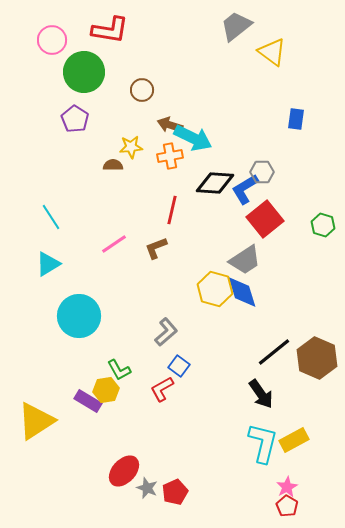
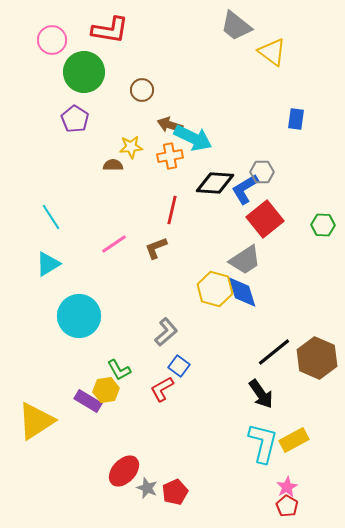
gray trapezoid at (236, 26): rotated 104 degrees counterclockwise
green hexagon at (323, 225): rotated 15 degrees counterclockwise
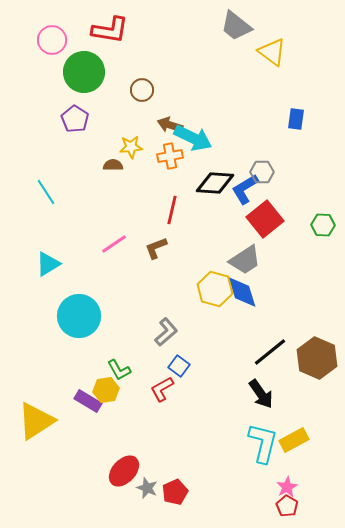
cyan line at (51, 217): moved 5 px left, 25 px up
black line at (274, 352): moved 4 px left
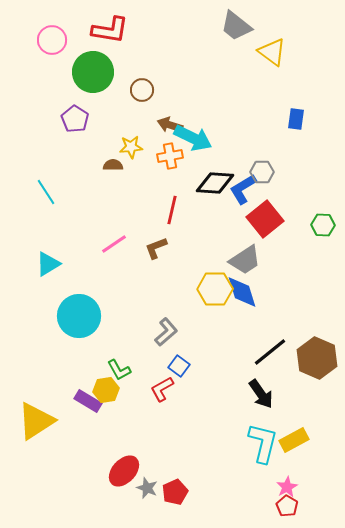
green circle at (84, 72): moved 9 px right
blue L-shape at (245, 189): moved 2 px left
yellow hexagon at (215, 289): rotated 16 degrees counterclockwise
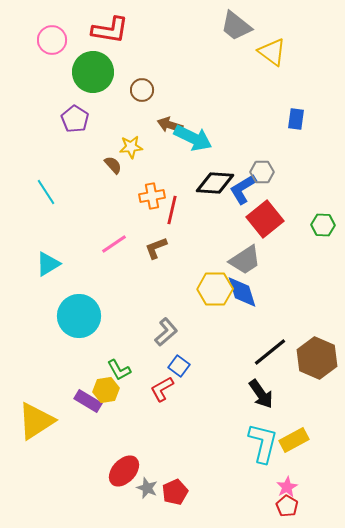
orange cross at (170, 156): moved 18 px left, 40 px down
brown semicircle at (113, 165): rotated 48 degrees clockwise
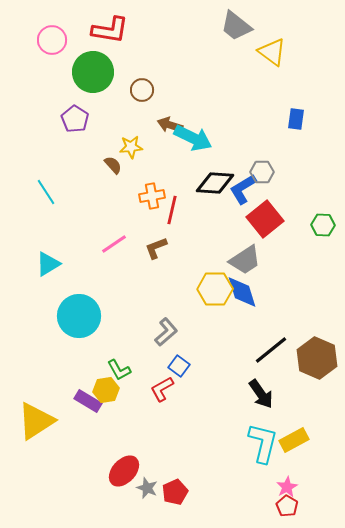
black line at (270, 352): moved 1 px right, 2 px up
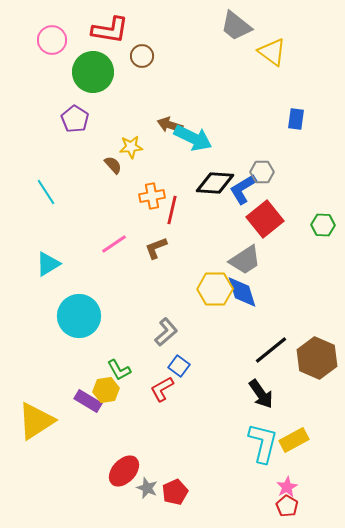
brown circle at (142, 90): moved 34 px up
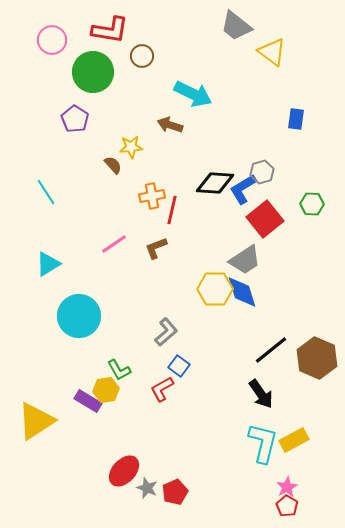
cyan arrow at (193, 138): moved 44 px up
gray hexagon at (262, 172): rotated 15 degrees counterclockwise
green hexagon at (323, 225): moved 11 px left, 21 px up
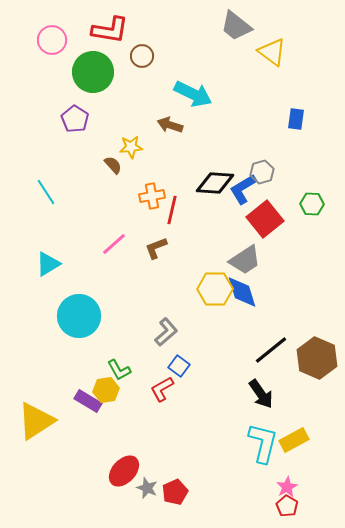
pink line at (114, 244): rotated 8 degrees counterclockwise
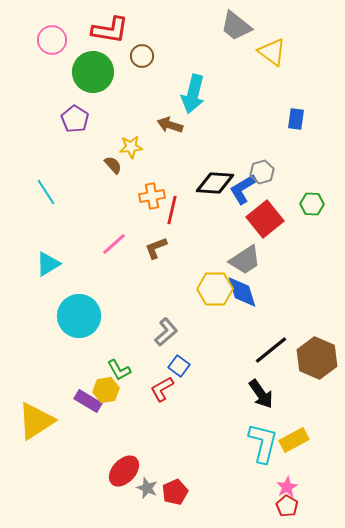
cyan arrow at (193, 94): rotated 78 degrees clockwise
